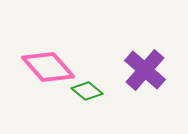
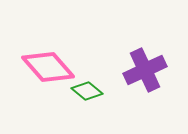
purple cross: rotated 24 degrees clockwise
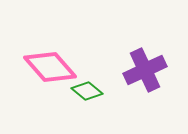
pink diamond: moved 2 px right
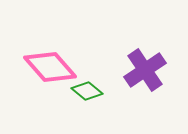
purple cross: rotated 9 degrees counterclockwise
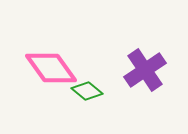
pink diamond: moved 1 px right, 1 px down; rotated 6 degrees clockwise
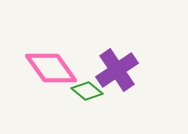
purple cross: moved 28 px left
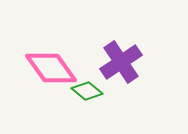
purple cross: moved 4 px right, 8 px up
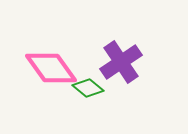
green diamond: moved 1 px right, 3 px up
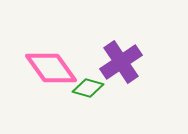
green diamond: rotated 24 degrees counterclockwise
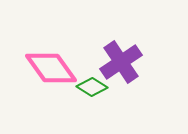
green diamond: moved 4 px right, 1 px up; rotated 16 degrees clockwise
